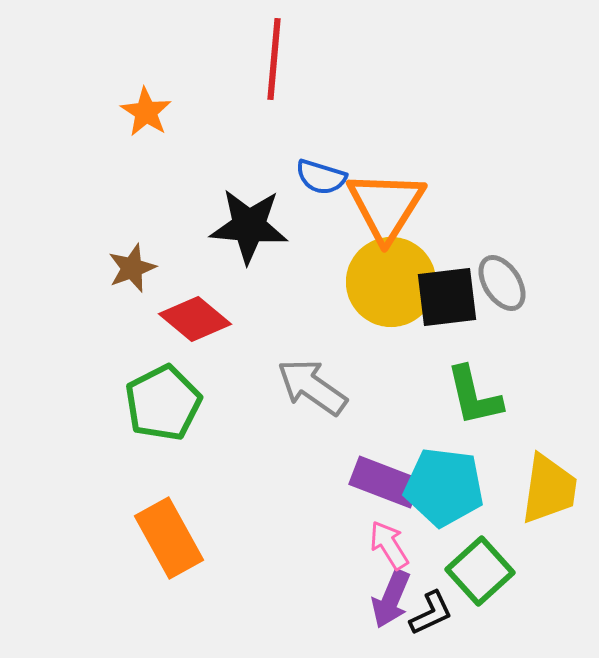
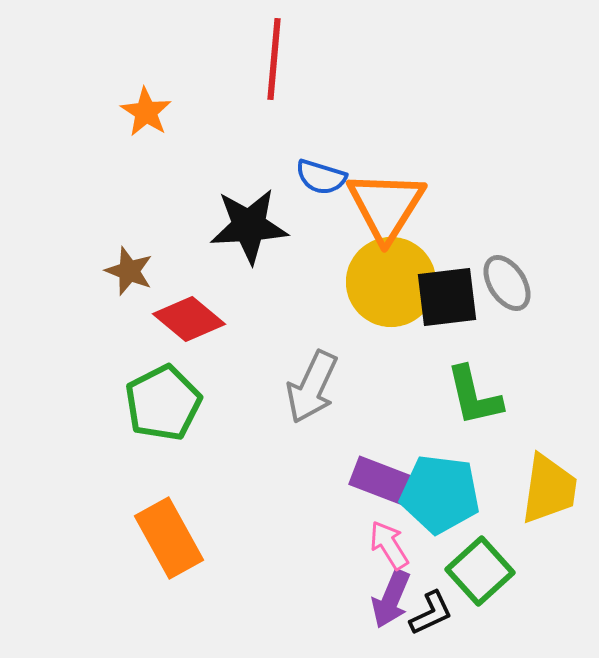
black star: rotated 8 degrees counterclockwise
brown star: moved 3 px left, 3 px down; rotated 30 degrees counterclockwise
gray ellipse: moved 5 px right
red diamond: moved 6 px left
gray arrow: rotated 100 degrees counterclockwise
cyan pentagon: moved 4 px left, 7 px down
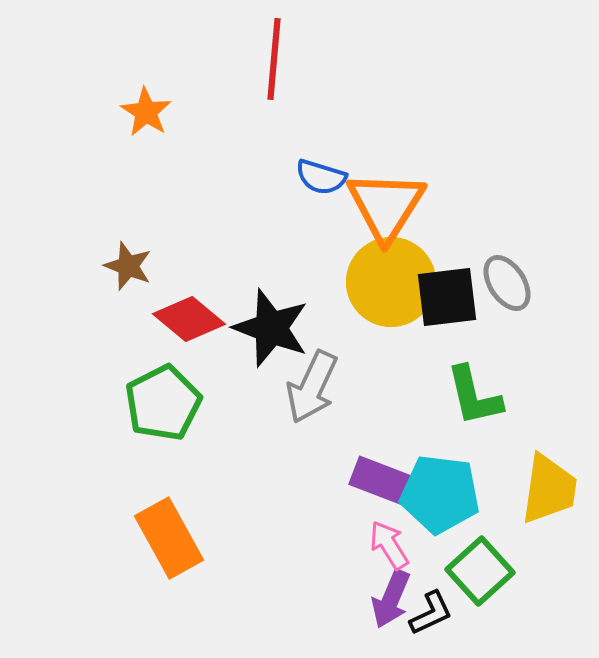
black star: moved 22 px right, 102 px down; rotated 24 degrees clockwise
brown star: moved 1 px left, 5 px up
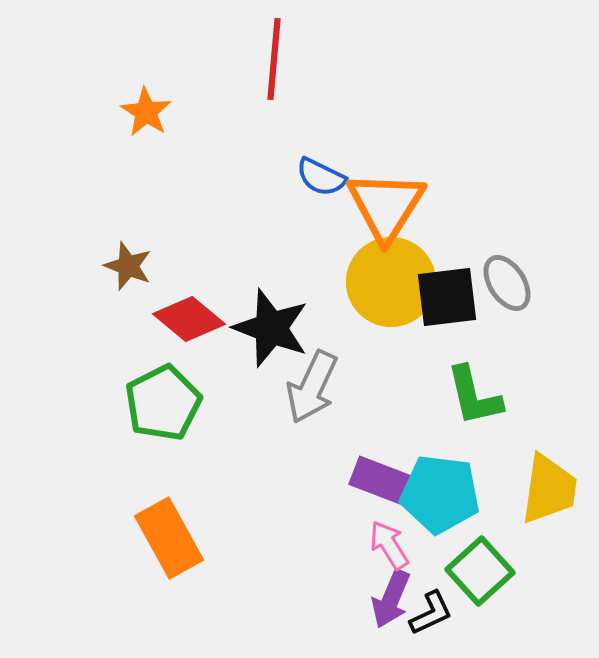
blue semicircle: rotated 9 degrees clockwise
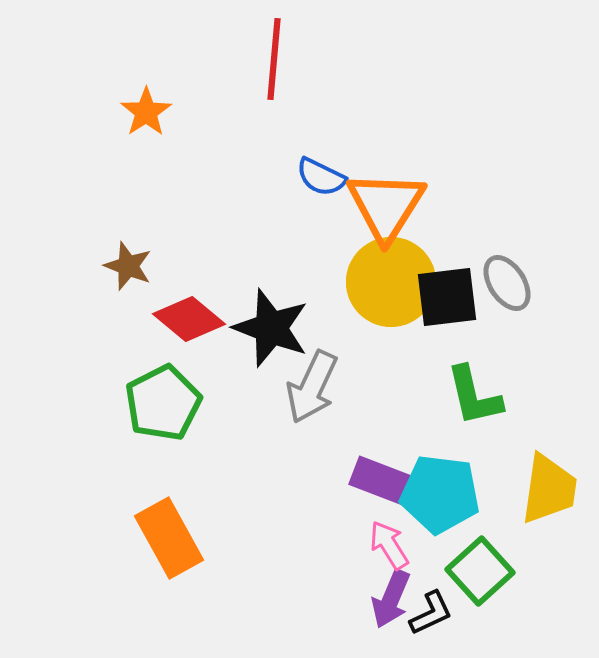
orange star: rotated 6 degrees clockwise
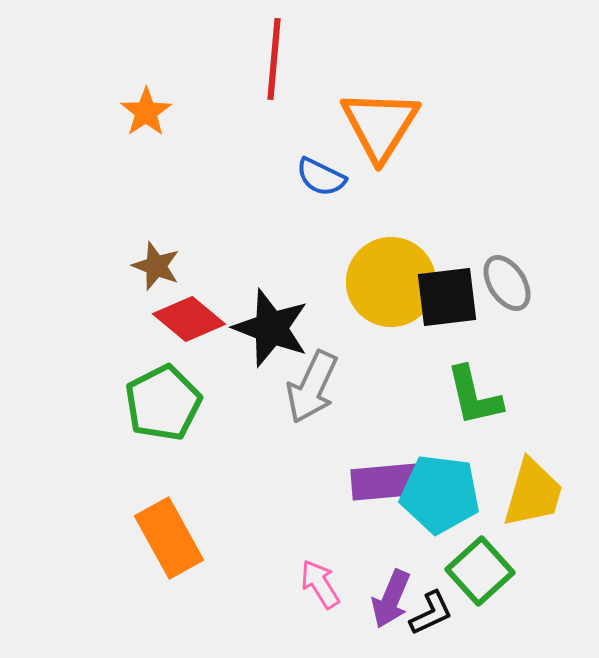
orange triangle: moved 6 px left, 81 px up
brown star: moved 28 px right
purple rectangle: rotated 26 degrees counterclockwise
yellow trapezoid: moved 16 px left, 4 px down; rotated 8 degrees clockwise
pink arrow: moved 69 px left, 39 px down
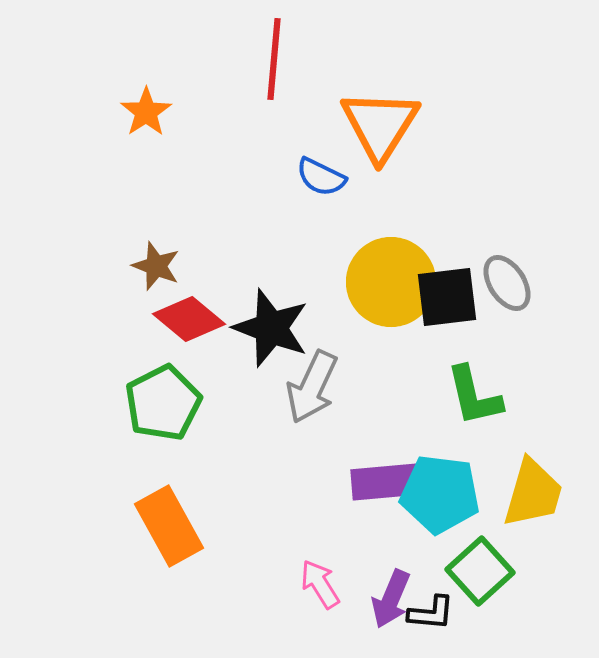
orange rectangle: moved 12 px up
black L-shape: rotated 30 degrees clockwise
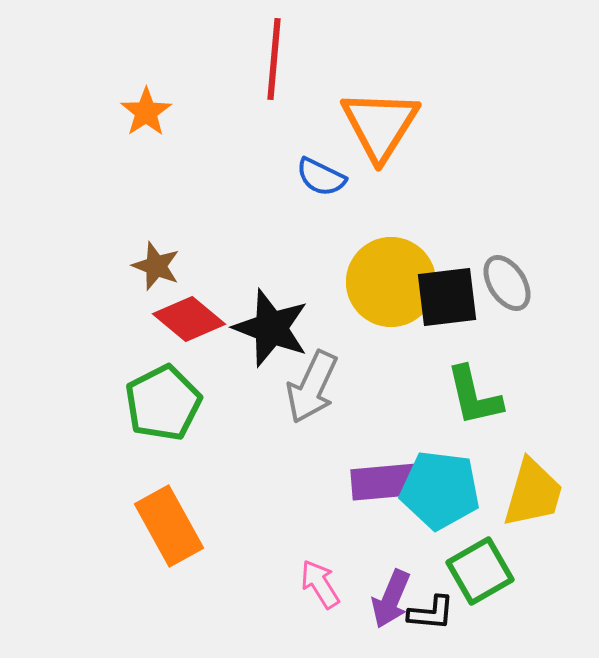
cyan pentagon: moved 4 px up
green square: rotated 12 degrees clockwise
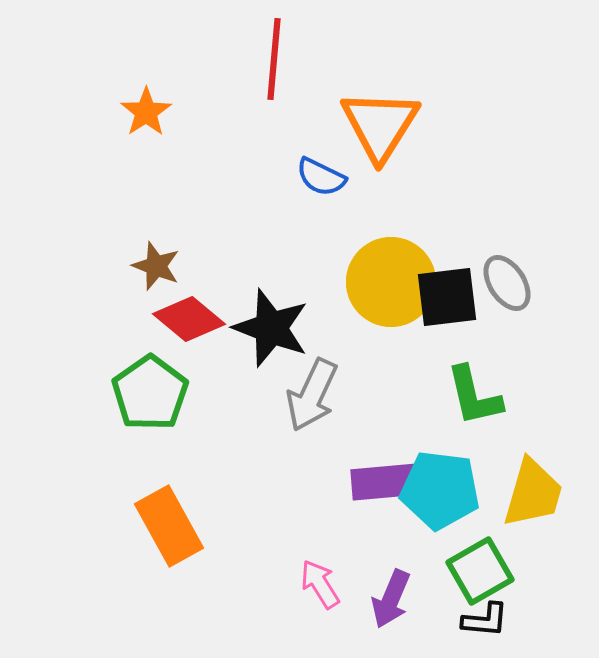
gray arrow: moved 8 px down
green pentagon: moved 13 px left, 10 px up; rotated 8 degrees counterclockwise
black L-shape: moved 54 px right, 7 px down
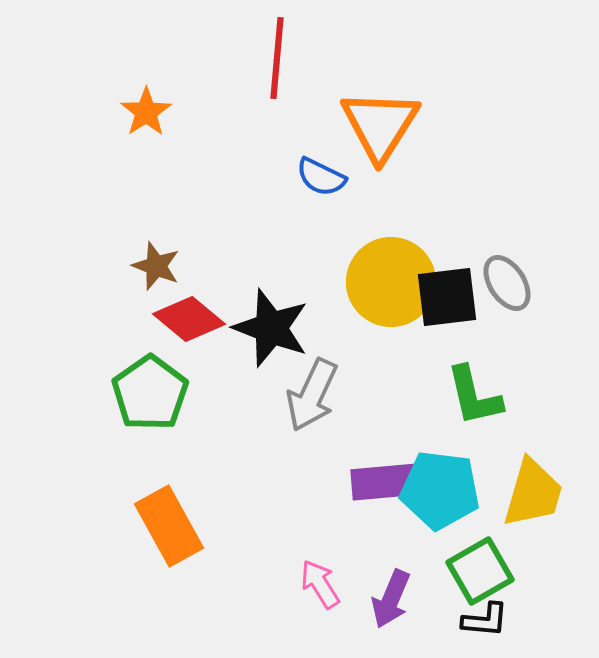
red line: moved 3 px right, 1 px up
